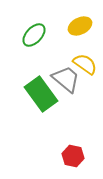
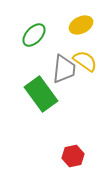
yellow ellipse: moved 1 px right, 1 px up
yellow semicircle: moved 3 px up
gray trapezoid: moved 2 px left, 10 px up; rotated 56 degrees clockwise
red hexagon: rotated 25 degrees counterclockwise
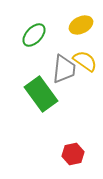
red hexagon: moved 2 px up
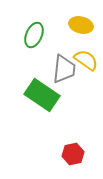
yellow ellipse: rotated 40 degrees clockwise
green ellipse: rotated 20 degrees counterclockwise
yellow semicircle: moved 1 px right, 1 px up
green rectangle: moved 1 px right, 1 px down; rotated 20 degrees counterclockwise
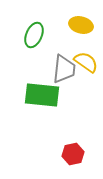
yellow semicircle: moved 2 px down
green rectangle: rotated 28 degrees counterclockwise
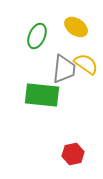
yellow ellipse: moved 5 px left, 2 px down; rotated 20 degrees clockwise
green ellipse: moved 3 px right, 1 px down
yellow semicircle: moved 2 px down
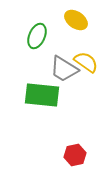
yellow ellipse: moved 7 px up
yellow semicircle: moved 2 px up
gray trapezoid: rotated 116 degrees clockwise
red hexagon: moved 2 px right, 1 px down
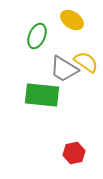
yellow ellipse: moved 4 px left
red hexagon: moved 1 px left, 2 px up
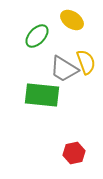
green ellipse: rotated 20 degrees clockwise
yellow semicircle: rotated 35 degrees clockwise
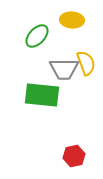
yellow ellipse: rotated 30 degrees counterclockwise
yellow semicircle: moved 1 px down
gray trapezoid: rotated 32 degrees counterclockwise
red hexagon: moved 3 px down
